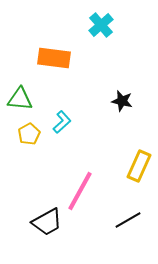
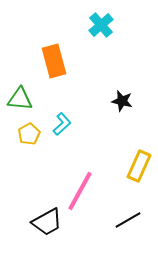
orange rectangle: moved 3 px down; rotated 68 degrees clockwise
cyan L-shape: moved 2 px down
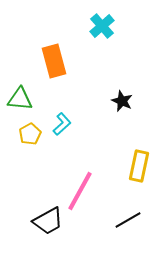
cyan cross: moved 1 px right, 1 px down
black star: rotated 10 degrees clockwise
yellow pentagon: moved 1 px right
yellow rectangle: rotated 12 degrees counterclockwise
black trapezoid: moved 1 px right, 1 px up
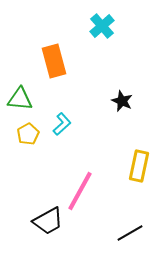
yellow pentagon: moved 2 px left
black line: moved 2 px right, 13 px down
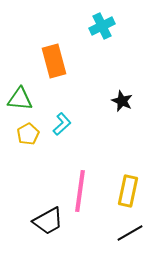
cyan cross: rotated 15 degrees clockwise
yellow rectangle: moved 11 px left, 25 px down
pink line: rotated 21 degrees counterclockwise
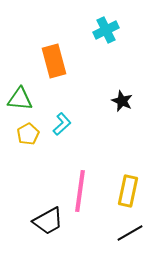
cyan cross: moved 4 px right, 4 px down
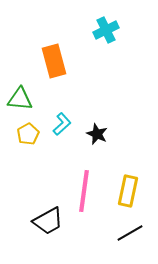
black star: moved 25 px left, 33 px down
pink line: moved 4 px right
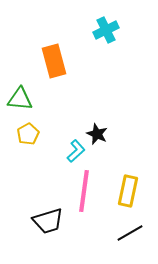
cyan L-shape: moved 14 px right, 27 px down
black trapezoid: rotated 12 degrees clockwise
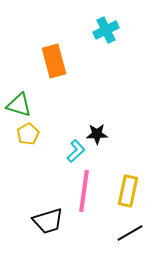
green triangle: moved 1 px left, 6 px down; rotated 12 degrees clockwise
black star: rotated 25 degrees counterclockwise
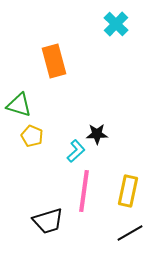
cyan cross: moved 10 px right, 6 px up; rotated 20 degrees counterclockwise
yellow pentagon: moved 4 px right, 2 px down; rotated 20 degrees counterclockwise
